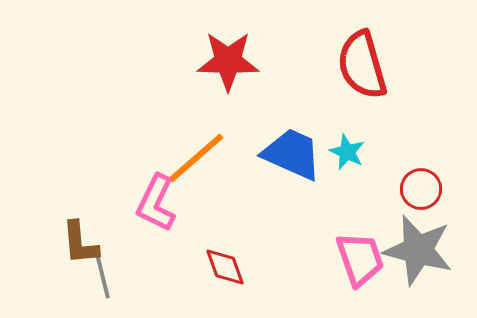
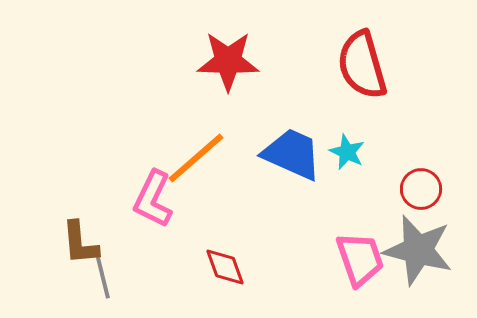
pink L-shape: moved 3 px left, 4 px up
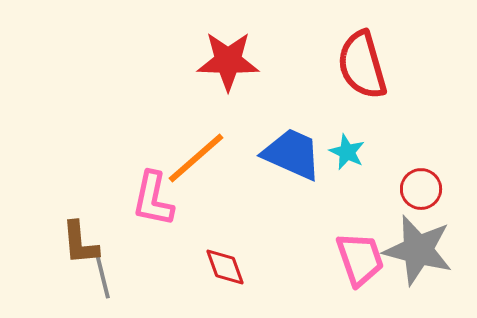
pink L-shape: rotated 14 degrees counterclockwise
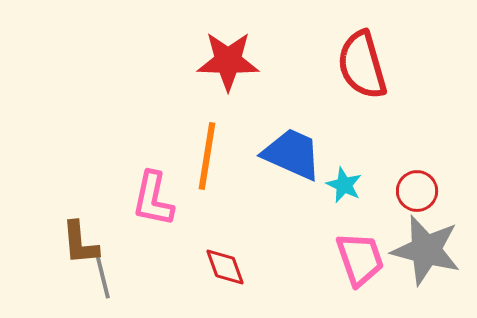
cyan star: moved 3 px left, 33 px down
orange line: moved 11 px right, 2 px up; rotated 40 degrees counterclockwise
red circle: moved 4 px left, 2 px down
gray star: moved 8 px right
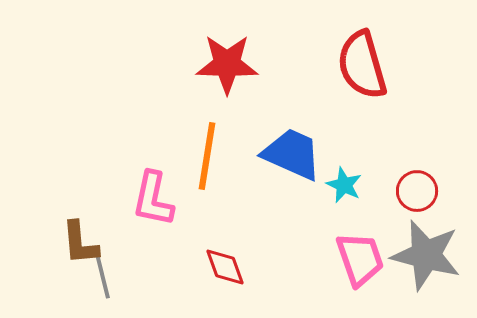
red star: moved 1 px left, 3 px down
gray star: moved 5 px down
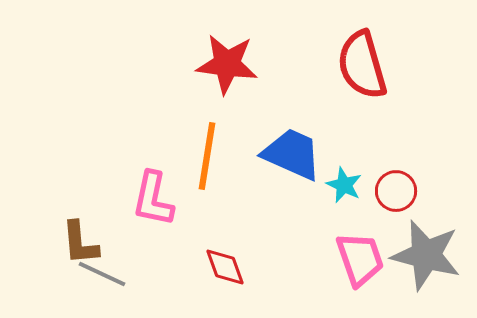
red star: rotated 6 degrees clockwise
red circle: moved 21 px left
gray line: rotated 51 degrees counterclockwise
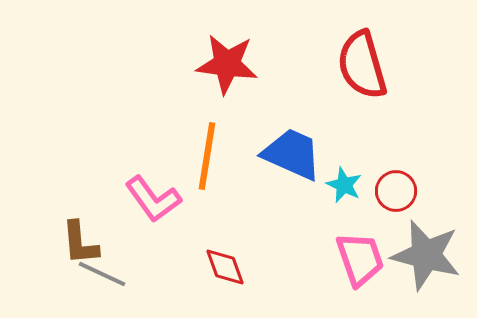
pink L-shape: rotated 48 degrees counterclockwise
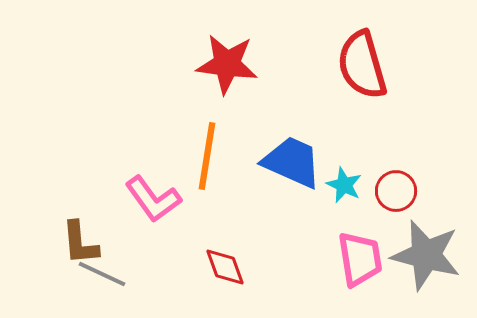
blue trapezoid: moved 8 px down
pink trapezoid: rotated 10 degrees clockwise
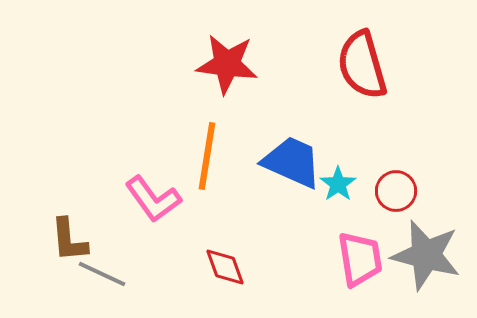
cyan star: moved 6 px left, 1 px up; rotated 12 degrees clockwise
brown L-shape: moved 11 px left, 3 px up
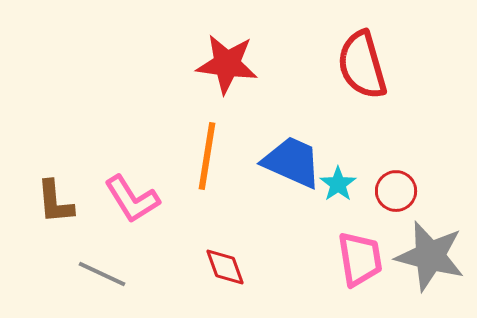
pink L-shape: moved 21 px left; rotated 4 degrees clockwise
brown L-shape: moved 14 px left, 38 px up
gray star: moved 4 px right, 1 px down
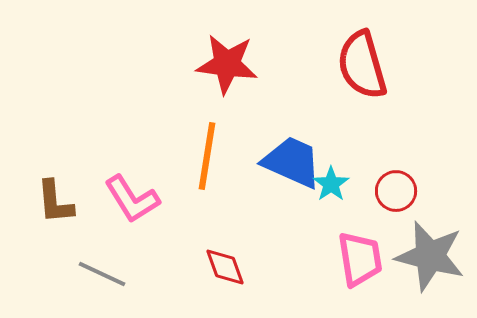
cyan star: moved 7 px left
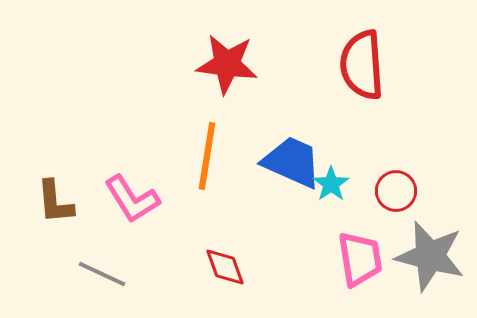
red semicircle: rotated 12 degrees clockwise
